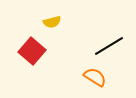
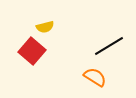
yellow semicircle: moved 7 px left, 5 px down
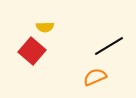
yellow semicircle: rotated 12 degrees clockwise
orange semicircle: rotated 55 degrees counterclockwise
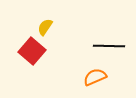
yellow semicircle: rotated 126 degrees clockwise
black line: rotated 32 degrees clockwise
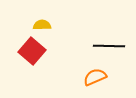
yellow semicircle: moved 3 px left, 2 px up; rotated 54 degrees clockwise
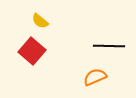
yellow semicircle: moved 2 px left, 4 px up; rotated 138 degrees counterclockwise
